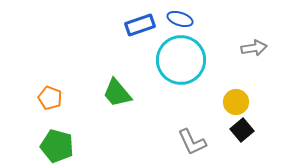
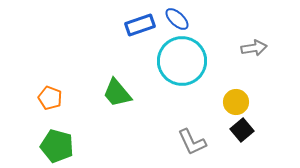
blue ellipse: moved 3 px left; rotated 25 degrees clockwise
cyan circle: moved 1 px right, 1 px down
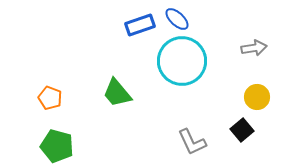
yellow circle: moved 21 px right, 5 px up
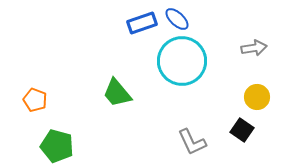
blue rectangle: moved 2 px right, 2 px up
orange pentagon: moved 15 px left, 2 px down
black square: rotated 15 degrees counterclockwise
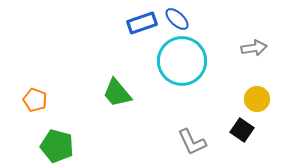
yellow circle: moved 2 px down
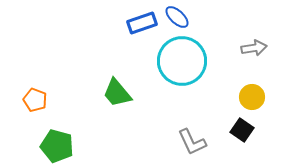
blue ellipse: moved 2 px up
yellow circle: moved 5 px left, 2 px up
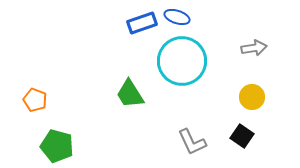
blue ellipse: rotated 25 degrees counterclockwise
green trapezoid: moved 13 px right, 1 px down; rotated 8 degrees clockwise
black square: moved 6 px down
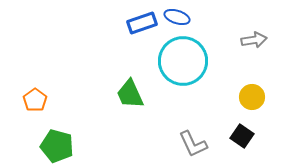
gray arrow: moved 8 px up
cyan circle: moved 1 px right
green trapezoid: rotated 8 degrees clockwise
orange pentagon: rotated 15 degrees clockwise
gray L-shape: moved 1 px right, 2 px down
